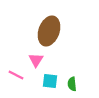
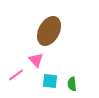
brown ellipse: rotated 8 degrees clockwise
pink triangle: rotated 14 degrees counterclockwise
pink line: rotated 63 degrees counterclockwise
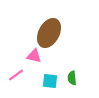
brown ellipse: moved 2 px down
pink triangle: moved 2 px left, 4 px up; rotated 35 degrees counterclockwise
green semicircle: moved 6 px up
